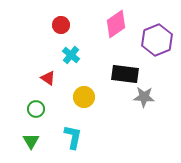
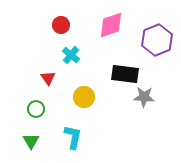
pink diamond: moved 5 px left, 1 px down; rotated 16 degrees clockwise
red triangle: rotated 21 degrees clockwise
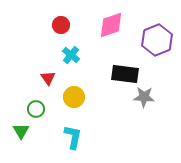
yellow circle: moved 10 px left
green triangle: moved 10 px left, 10 px up
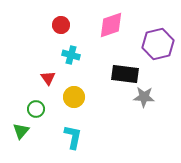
purple hexagon: moved 1 px right, 4 px down; rotated 8 degrees clockwise
cyan cross: rotated 24 degrees counterclockwise
green triangle: rotated 12 degrees clockwise
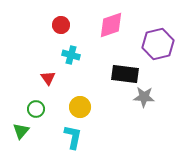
yellow circle: moved 6 px right, 10 px down
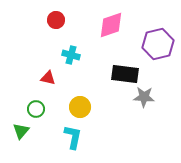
red circle: moved 5 px left, 5 px up
red triangle: rotated 42 degrees counterclockwise
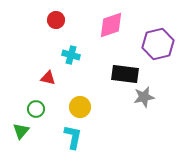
gray star: rotated 15 degrees counterclockwise
